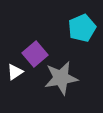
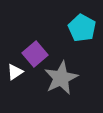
cyan pentagon: rotated 20 degrees counterclockwise
gray star: rotated 16 degrees counterclockwise
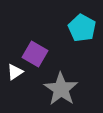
purple square: rotated 20 degrees counterclockwise
gray star: moved 11 px down; rotated 12 degrees counterclockwise
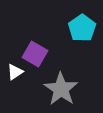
cyan pentagon: rotated 8 degrees clockwise
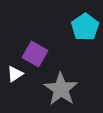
cyan pentagon: moved 3 px right, 1 px up
white triangle: moved 2 px down
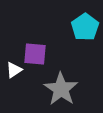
purple square: rotated 25 degrees counterclockwise
white triangle: moved 1 px left, 4 px up
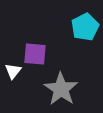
cyan pentagon: rotated 8 degrees clockwise
white triangle: moved 1 px left, 1 px down; rotated 18 degrees counterclockwise
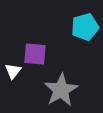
cyan pentagon: rotated 12 degrees clockwise
gray star: moved 1 px down; rotated 8 degrees clockwise
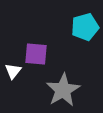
purple square: moved 1 px right
gray star: moved 2 px right
